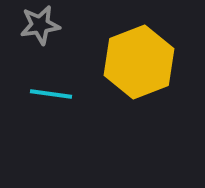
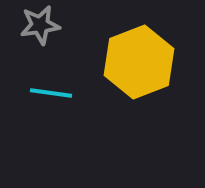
cyan line: moved 1 px up
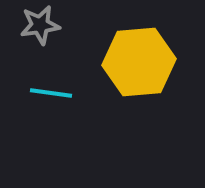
yellow hexagon: rotated 16 degrees clockwise
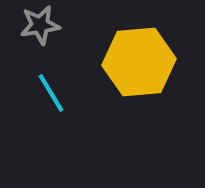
cyan line: rotated 51 degrees clockwise
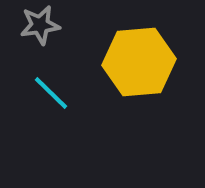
cyan line: rotated 15 degrees counterclockwise
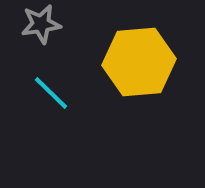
gray star: moved 1 px right, 1 px up
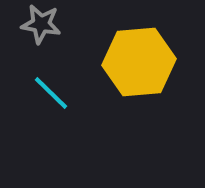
gray star: rotated 18 degrees clockwise
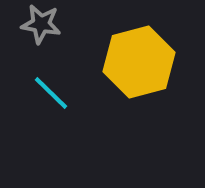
yellow hexagon: rotated 10 degrees counterclockwise
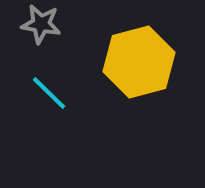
cyan line: moved 2 px left
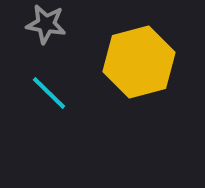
gray star: moved 5 px right
